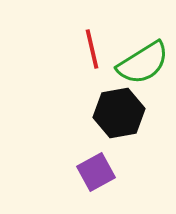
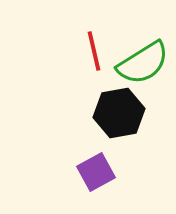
red line: moved 2 px right, 2 px down
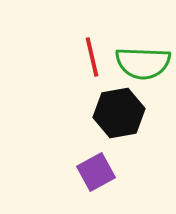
red line: moved 2 px left, 6 px down
green semicircle: rotated 34 degrees clockwise
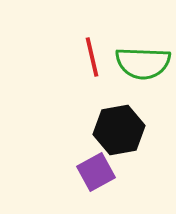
black hexagon: moved 17 px down
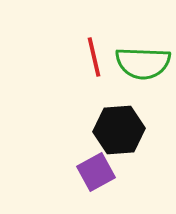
red line: moved 2 px right
black hexagon: rotated 6 degrees clockwise
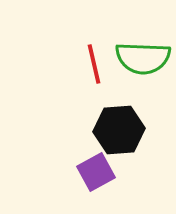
red line: moved 7 px down
green semicircle: moved 5 px up
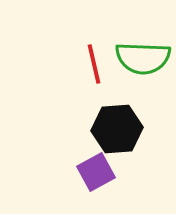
black hexagon: moved 2 px left, 1 px up
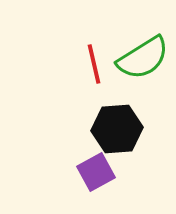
green semicircle: rotated 34 degrees counterclockwise
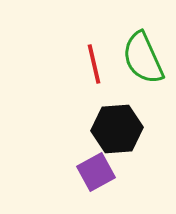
green semicircle: rotated 98 degrees clockwise
